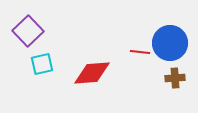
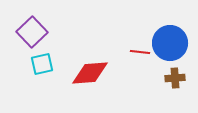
purple square: moved 4 px right, 1 px down
red diamond: moved 2 px left
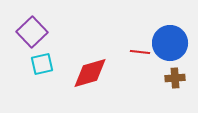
red diamond: rotated 12 degrees counterclockwise
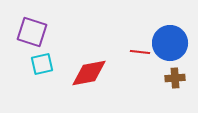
purple square: rotated 28 degrees counterclockwise
red diamond: moved 1 px left; rotated 6 degrees clockwise
